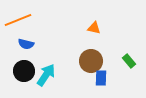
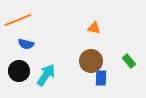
black circle: moved 5 px left
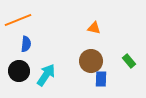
blue semicircle: rotated 98 degrees counterclockwise
blue rectangle: moved 1 px down
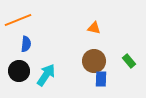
brown circle: moved 3 px right
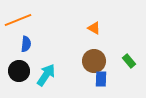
orange triangle: rotated 16 degrees clockwise
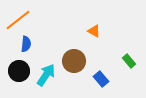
orange line: rotated 16 degrees counterclockwise
orange triangle: moved 3 px down
brown circle: moved 20 px left
blue rectangle: rotated 42 degrees counterclockwise
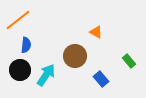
orange triangle: moved 2 px right, 1 px down
blue semicircle: moved 1 px down
brown circle: moved 1 px right, 5 px up
black circle: moved 1 px right, 1 px up
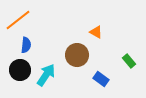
brown circle: moved 2 px right, 1 px up
blue rectangle: rotated 14 degrees counterclockwise
